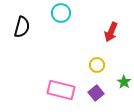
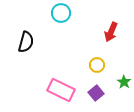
black semicircle: moved 4 px right, 15 px down
pink rectangle: rotated 12 degrees clockwise
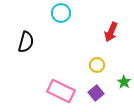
pink rectangle: moved 1 px down
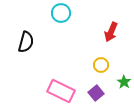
yellow circle: moved 4 px right
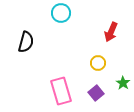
yellow circle: moved 3 px left, 2 px up
green star: moved 1 px left, 1 px down
pink rectangle: rotated 48 degrees clockwise
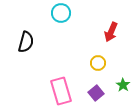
green star: moved 2 px down
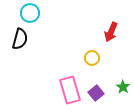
cyan circle: moved 31 px left
black semicircle: moved 6 px left, 3 px up
yellow circle: moved 6 px left, 5 px up
green star: moved 2 px down
pink rectangle: moved 9 px right, 1 px up
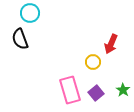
red arrow: moved 12 px down
black semicircle: rotated 145 degrees clockwise
yellow circle: moved 1 px right, 4 px down
green star: moved 3 px down
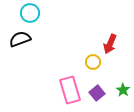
black semicircle: rotated 90 degrees clockwise
red arrow: moved 1 px left
purple square: moved 1 px right
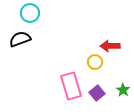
red arrow: moved 2 px down; rotated 66 degrees clockwise
yellow circle: moved 2 px right
pink rectangle: moved 1 px right, 4 px up
